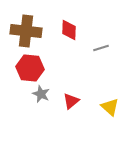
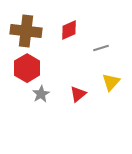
red diamond: rotated 65 degrees clockwise
red hexagon: moved 3 px left; rotated 24 degrees clockwise
gray star: rotated 18 degrees clockwise
red triangle: moved 7 px right, 7 px up
yellow triangle: moved 1 px right, 25 px up; rotated 30 degrees clockwise
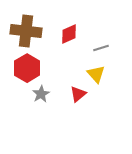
red diamond: moved 4 px down
yellow triangle: moved 15 px left, 8 px up; rotated 24 degrees counterclockwise
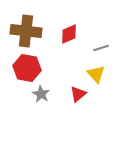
red hexagon: rotated 20 degrees counterclockwise
gray star: rotated 12 degrees counterclockwise
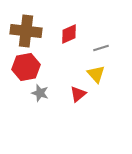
red hexagon: moved 1 px left, 1 px up; rotated 20 degrees counterclockwise
gray star: moved 1 px left, 1 px up; rotated 12 degrees counterclockwise
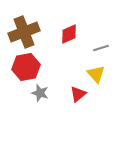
brown cross: moved 2 px left, 1 px down; rotated 28 degrees counterclockwise
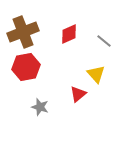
brown cross: moved 1 px left
gray line: moved 3 px right, 7 px up; rotated 56 degrees clockwise
gray star: moved 14 px down
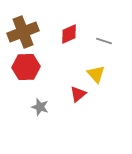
gray line: rotated 21 degrees counterclockwise
red hexagon: rotated 8 degrees clockwise
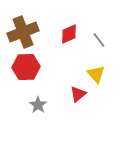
gray line: moved 5 px left, 1 px up; rotated 35 degrees clockwise
gray star: moved 2 px left, 2 px up; rotated 18 degrees clockwise
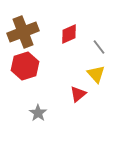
gray line: moved 7 px down
red hexagon: moved 1 px left, 1 px up; rotated 16 degrees counterclockwise
gray star: moved 8 px down
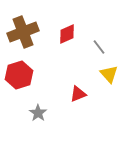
red diamond: moved 2 px left
red hexagon: moved 6 px left, 9 px down
yellow triangle: moved 13 px right
red triangle: rotated 18 degrees clockwise
